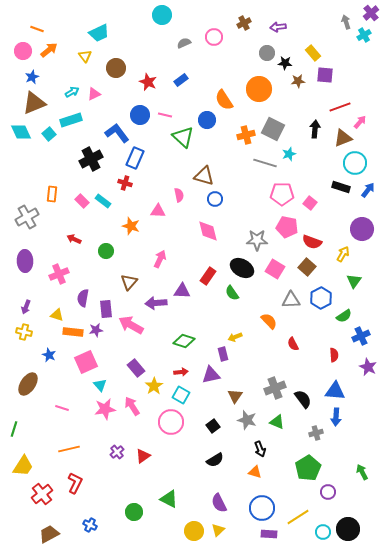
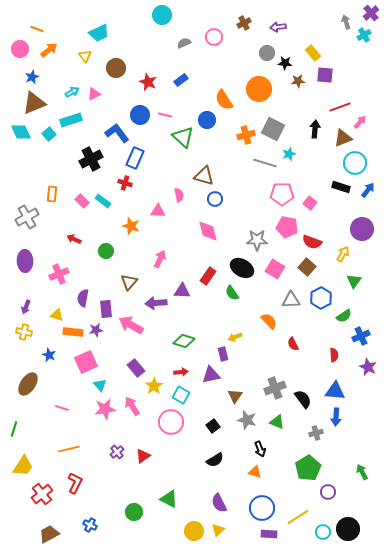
pink circle at (23, 51): moved 3 px left, 2 px up
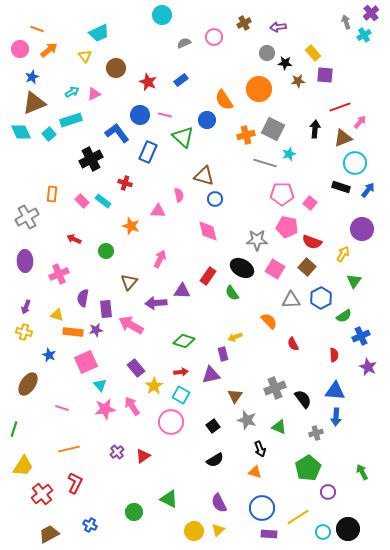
blue rectangle at (135, 158): moved 13 px right, 6 px up
green triangle at (277, 422): moved 2 px right, 5 px down
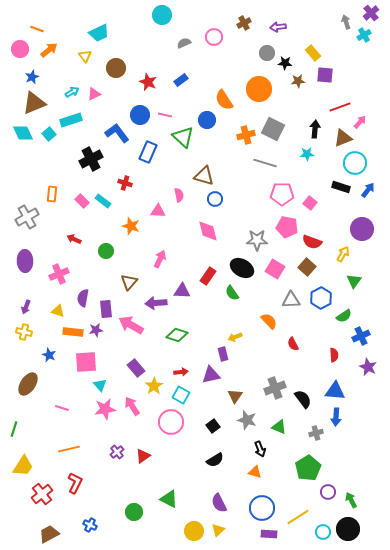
cyan diamond at (21, 132): moved 2 px right, 1 px down
cyan star at (289, 154): moved 18 px right; rotated 16 degrees clockwise
yellow triangle at (57, 315): moved 1 px right, 4 px up
green diamond at (184, 341): moved 7 px left, 6 px up
pink square at (86, 362): rotated 20 degrees clockwise
green arrow at (362, 472): moved 11 px left, 28 px down
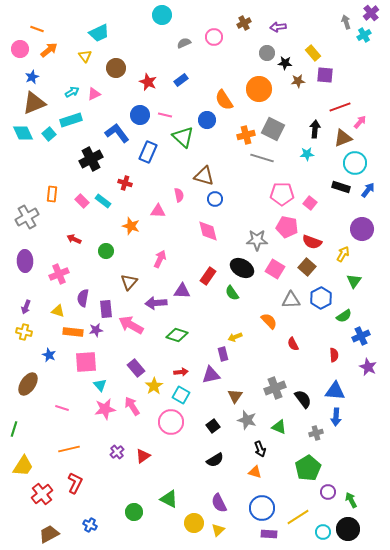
gray line at (265, 163): moved 3 px left, 5 px up
yellow circle at (194, 531): moved 8 px up
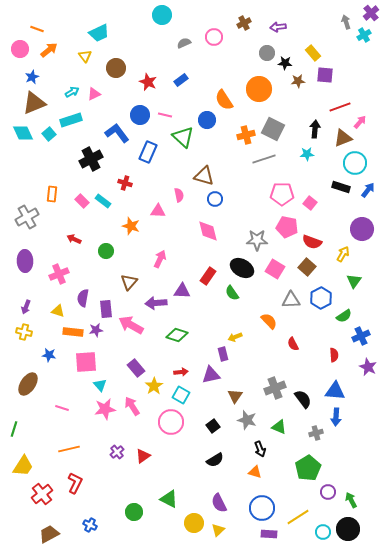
gray line at (262, 158): moved 2 px right, 1 px down; rotated 35 degrees counterclockwise
blue star at (49, 355): rotated 16 degrees counterclockwise
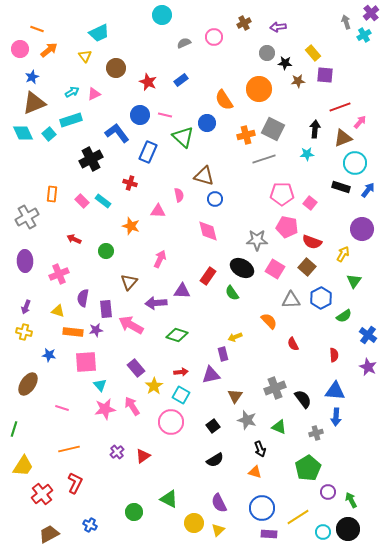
blue circle at (207, 120): moved 3 px down
red cross at (125, 183): moved 5 px right
blue cross at (361, 336): moved 7 px right, 1 px up; rotated 30 degrees counterclockwise
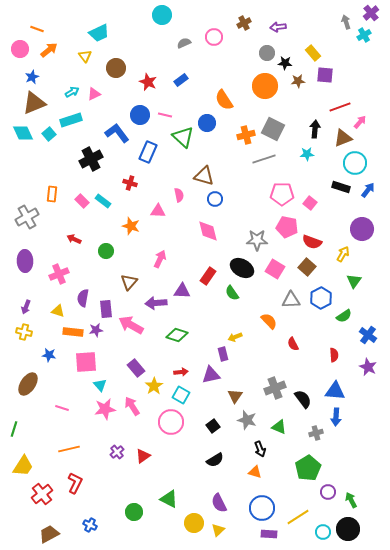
orange circle at (259, 89): moved 6 px right, 3 px up
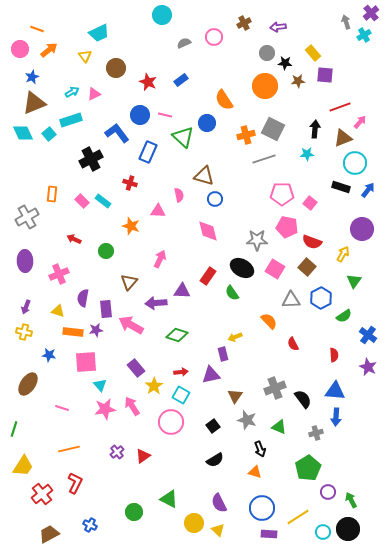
yellow triangle at (218, 530): rotated 32 degrees counterclockwise
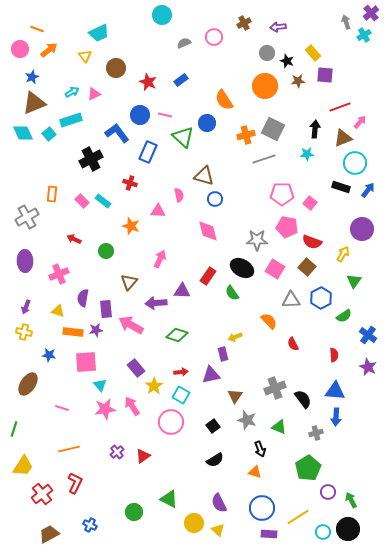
black star at (285, 63): moved 2 px right, 2 px up; rotated 16 degrees clockwise
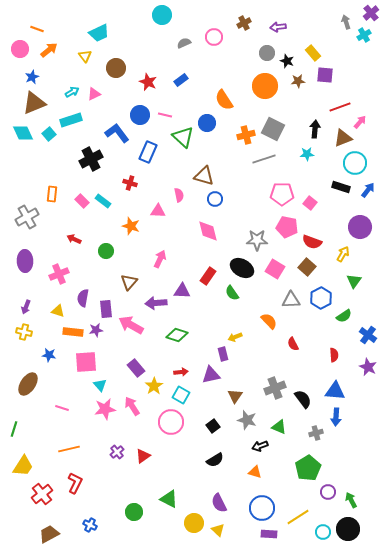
purple circle at (362, 229): moved 2 px left, 2 px up
black arrow at (260, 449): moved 3 px up; rotated 91 degrees clockwise
